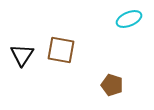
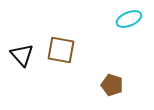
black triangle: rotated 15 degrees counterclockwise
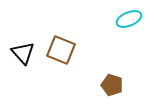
brown square: rotated 12 degrees clockwise
black triangle: moved 1 px right, 2 px up
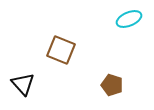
black triangle: moved 31 px down
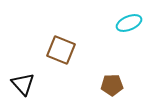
cyan ellipse: moved 4 px down
brown pentagon: rotated 20 degrees counterclockwise
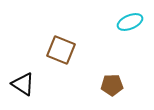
cyan ellipse: moved 1 px right, 1 px up
black triangle: rotated 15 degrees counterclockwise
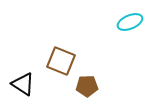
brown square: moved 11 px down
brown pentagon: moved 25 px left, 1 px down
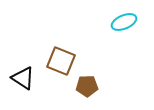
cyan ellipse: moved 6 px left
black triangle: moved 6 px up
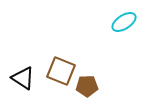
cyan ellipse: rotated 10 degrees counterclockwise
brown square: moved 10 px down
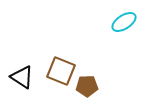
black triangle: moved 1 px left, 1 px up
